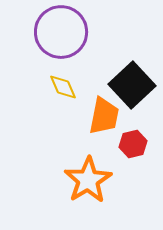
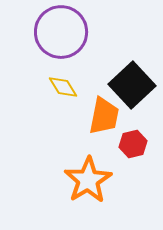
yellow diamond: rotated 8 degrees counterclockwise
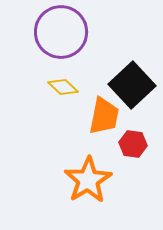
yellow diamond: rotated 16 degrees counterclockwise
red hexagon: rotated 20 degrees clockwise
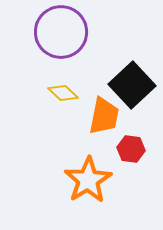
yellow diamond: moved 6 px down
red hexagon: moved 2 px left, 5 px down
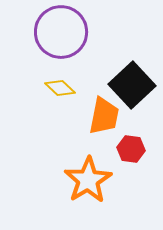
yellow diamond: moved 3 px left, 5 px up
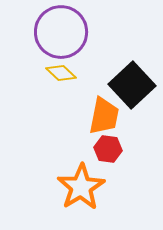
yellow diamond: moved 1 px right, 15 px up
red hexagon: moved 23 px left
orange star: moved 7 px left, 7 px down
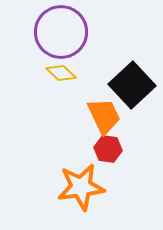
orange trapezoid: rotated 36 degrees counterclockwise
orange star: rotated 24 degrees clockwise
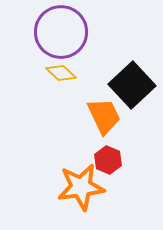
red hexagon: moved 11 px down; rotated 16 degrees clockwise
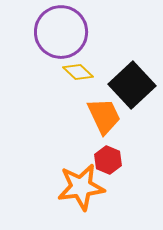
yellow diamond: moved 17 px right, 1 px up
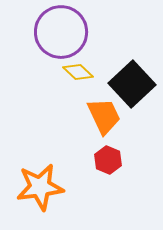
black square: moved 1 px up
orange star: moved 41 px left
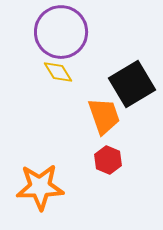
yellow diamond: moved 20 px left; rotated 16 degrees clockwise
black square: rotated 12 degrees clockwise
orange trapezoid: rotated 6 degrees clockwise
orange star: rotated 6 degrees clockwise
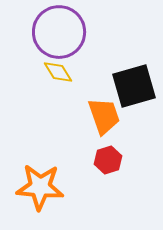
purple circle: moved 2 px left
black square: moved 2 px right, 2 px down; rotated 15 degrees clockwise
red hexagon: rotated 20 degrees clockwise
orange star: rotated 6 degrees clockwise
